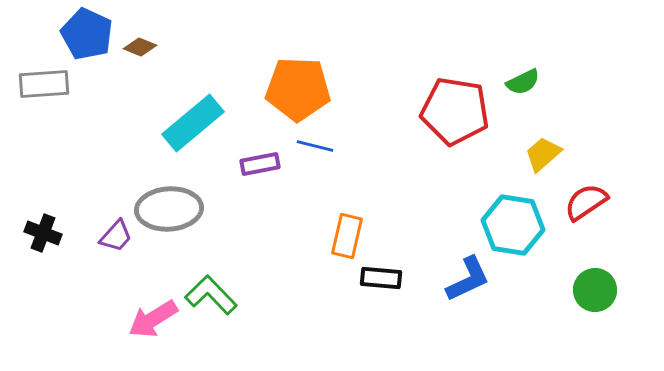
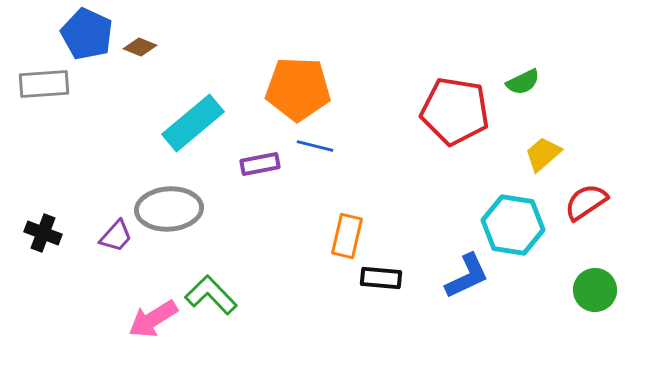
blue L-shape: moved 1 px left, 3 px up
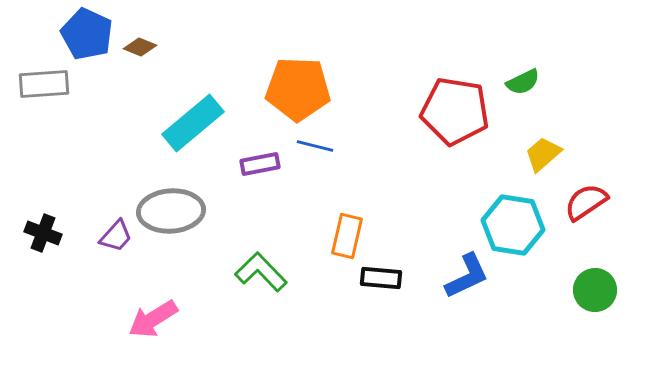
gray ellipse: moved 2 px right, 2 px down
green L-shape: moved 50 px right, 23 px up
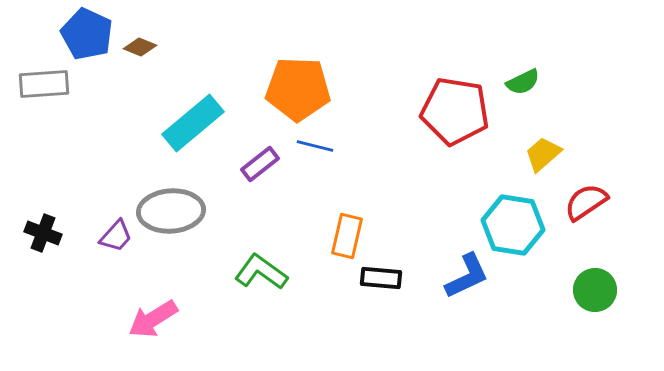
purple rectangle: rotated 27 degrees counterclockwise
green L-shape: rotated 10 degrees counterclockwise
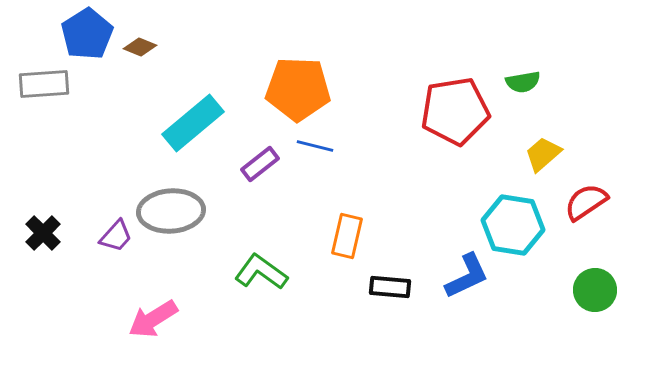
blue pentagon: rotated 15 degrees clockwise
green semicircle: rotated 16 degrees clockwise
red pentagon: rotated 18 degrees counterclockwise
black cross: rotated 24 degrees clockwise
black rectangle: moved 9 px right, 9 px down
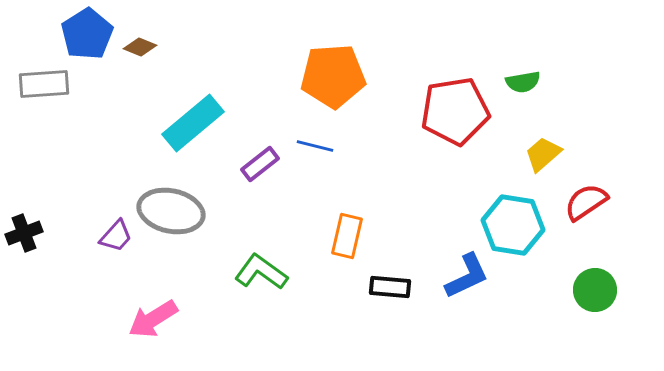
orange pentagon: moved 35 px right, 13 px up; rotated 6 degrees counterclockwise
gray ellipse: rotated 16 degrees clockwise
black cross: moved 19 px left; rotated 24 degrees clockwise
